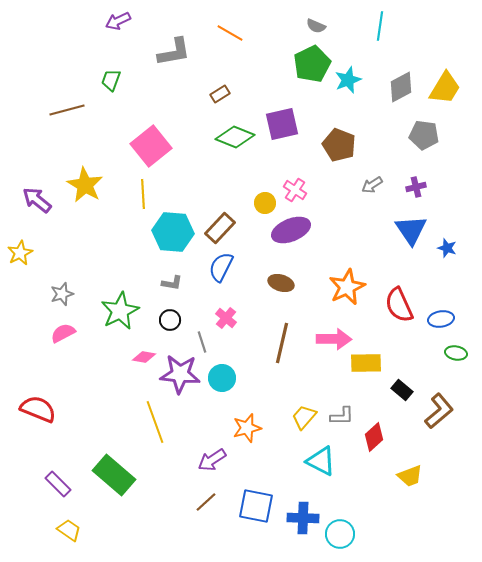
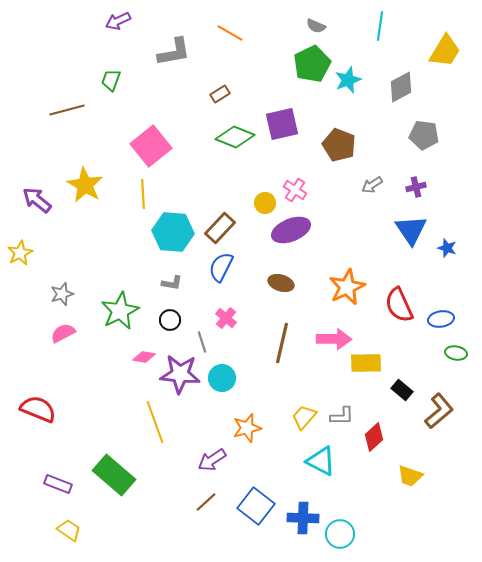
yellow trapezoid at (445, 88): moved 37 px up
yellow trapezoid at (410, 476): rotated 40 degrees clockwise
purple rectangle at (58, 484): rotated 24 degrees counterclockwise
blue square at (256, 506): rotated 27 degrees clockwise
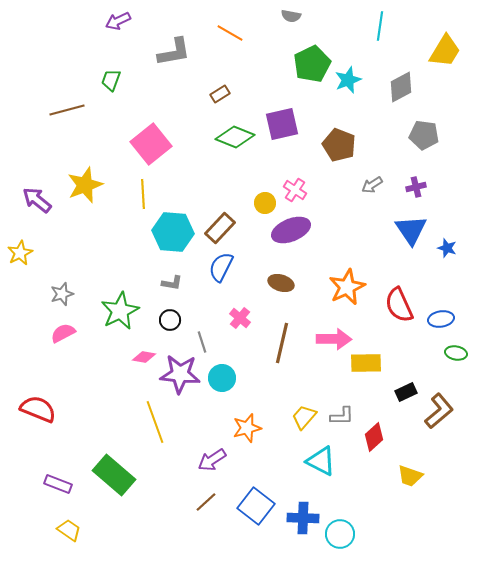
gray semicircle at (316, 26): moved 25 px left, 10 px up; rotated 12 degrees counterclockwise
pink square at (151, 146): moved 2 px up
yellow star at (85, 185): rotated 21 degrees clockwise
pink cross at (226, 318): moved 14 px right
black rectangle at (402, 390): moved 4 px right, 2 px down; rotated 65 degrees counterclockwise
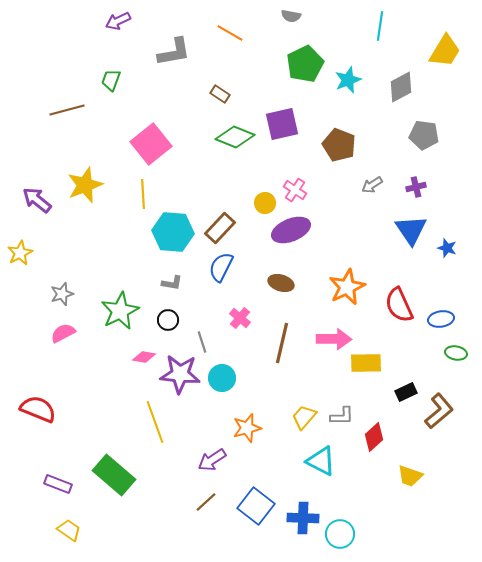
green pentagon at (312, 64): moved 7 px left
brown rectangle at (220, 94): rotated 66 degrees clockwise
black circle at (170, 320): moved 2 px left
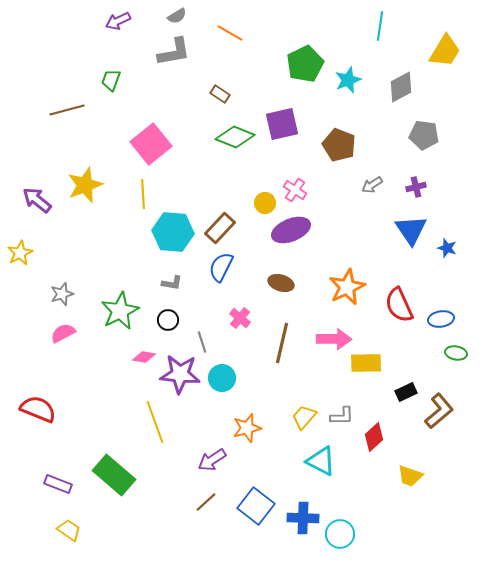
gray semicircle at (291, 16): moved 114 px left; rotated 42 degrees counterclockwise
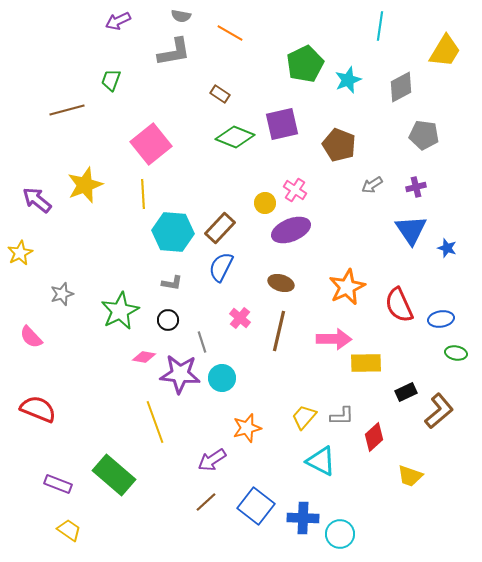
gray semicircle at (177, 16): moved 4 px right; rotated 42 degrees clockwise
pink semicircle at (63, 333): moved 32 px left, 4 px down; rotated 105 degrees counterclockwise
brown line at (282, 343): moved 3 px left, 12 px up
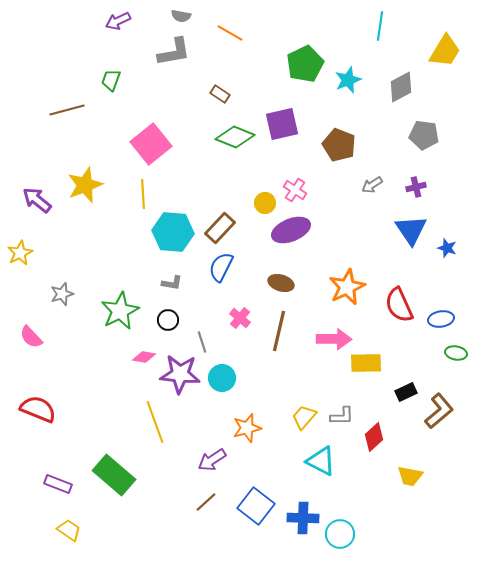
yellow trapezoid at (410, 476): rotated 8 degrees counterclockwise
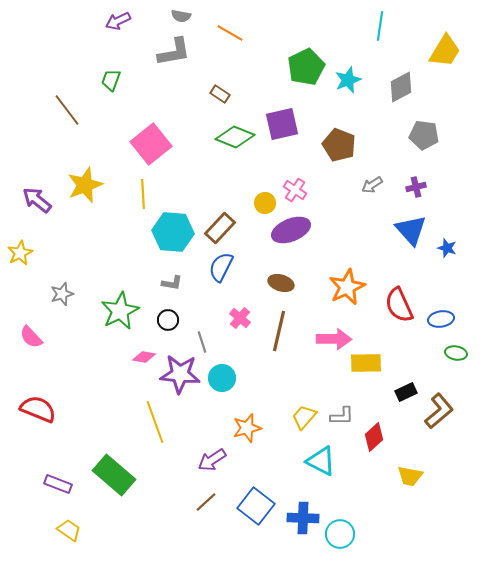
green pentagon at (305, 64): moved 1 px right, 3 px down
brown line at (67, 110): rotated 68 degrees clockwise
blue triangle at (411, 230): rotated 8 degrees counterclockwise
